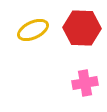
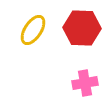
yellow ellipse: rotated 32 degrees counterclockwise
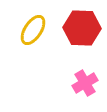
pink cross: rotated 20 degrees counterclockwise
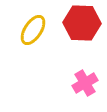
red hexagon: moved 5 px up
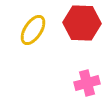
pink cross: moved 2 px right; rotated 15 degrees clockwise
